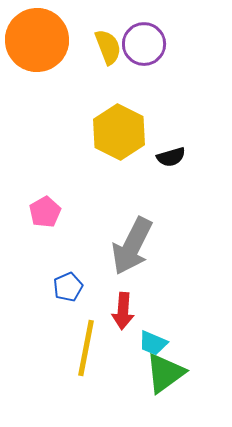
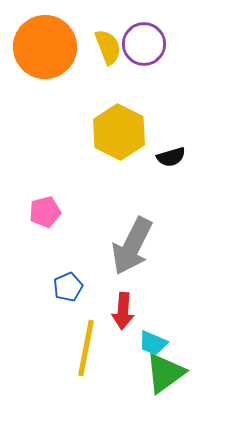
orange circle: moved 8 px right, 7 px down
pink pentagon: rotated 16 degrees clockwise
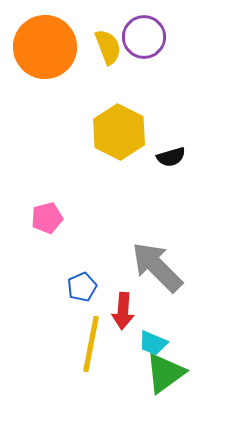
purple circle: moved 7 px up
pink pentagon: moved 2 px right, 6 px down
gray arrow: moved 25 px right, 21 px down; rotated 108 degrees clockwise
blue pentagon: moved 14 px right
yellow line: moved 5 px right, 4 px up
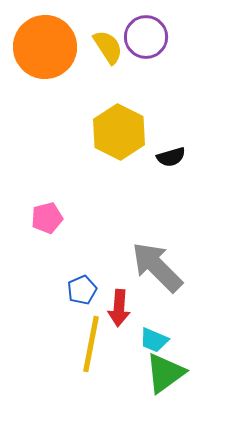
purple circle: moved 2 px right
yellow semicircle: rotated 12 degrees counterclockwise
blue pentagon: moved 3 px down
red arrow: moved 4 px left, 3 px up
cyan trapezoid: moved 1 px right, 3 px up
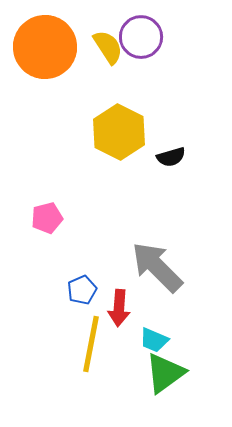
purple circle: moved 5 px left
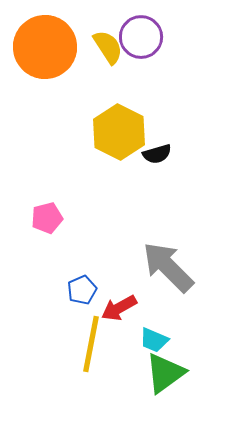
black semicircle: moved 14 px left, 3 px up
gray arrow: moved 11 px right
red arrow: rotated 57 degrees clockwise
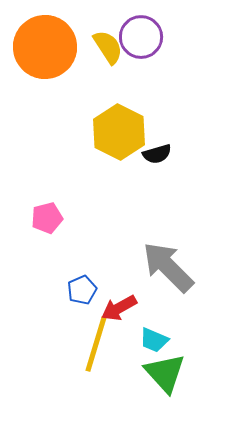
yellow line: moved 5 px right; rotated 6 degrees clockwise
green triangle: rotated 36 degrees counterclockwise
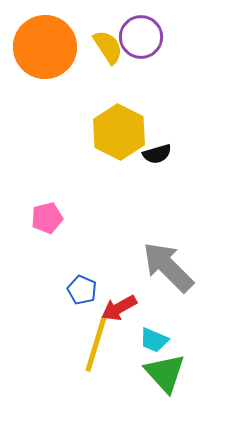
blue pentagon: rotated 24 degrees counterclockwise
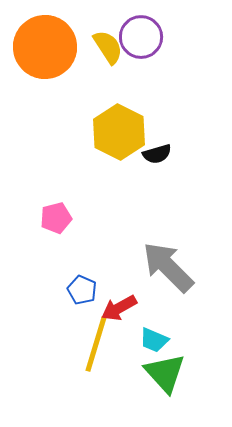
pink pentagon: moved 9 px right
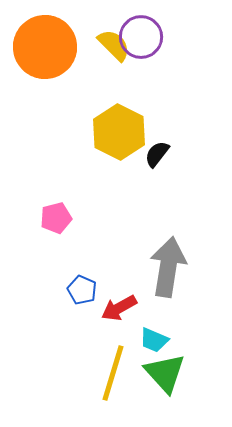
yellow semicircle: moved 6 px right, 2 px up; rotated 12 degrees counterclockwise
black semicircle: rotated 144 degrees clockwise
gray arrow: rotated 54 degrees clockwise
yellow line: moved 17 px right, 29 px down
